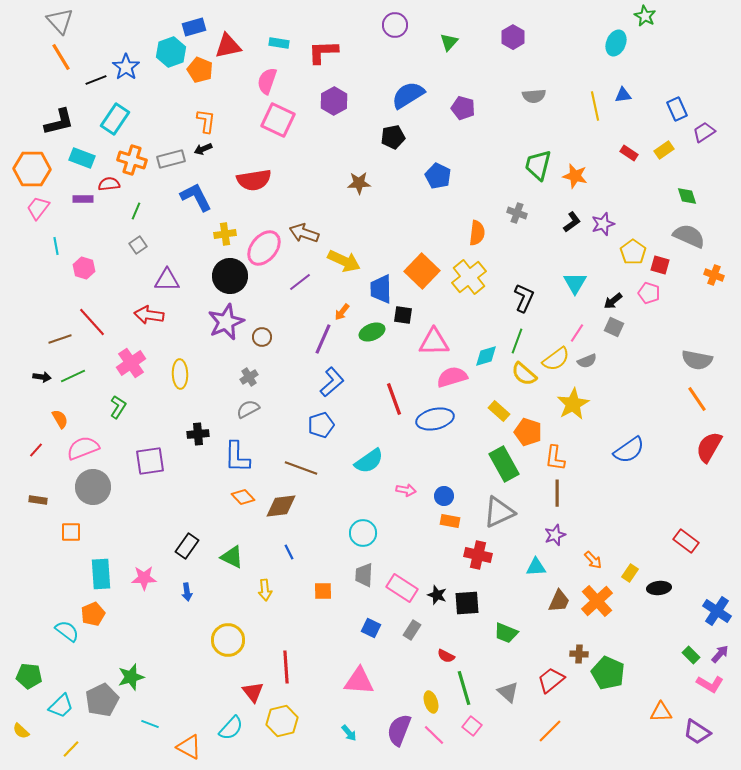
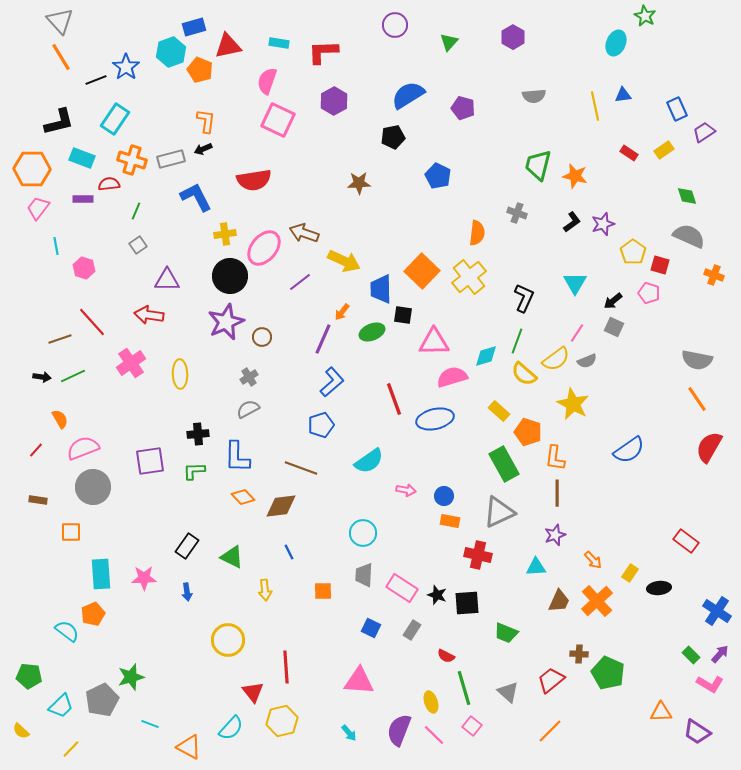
yellow star at (573, 404): rotated 16 degrees counterclockwise
green L-shape at (118, 407): moved 76 px right, 64 px down; rotated 125 degrees counterclockwise
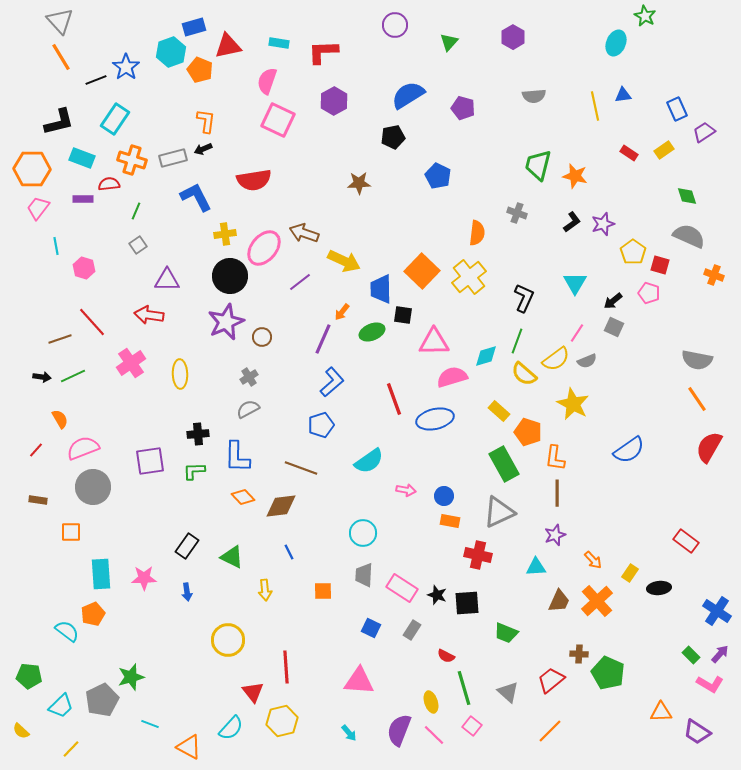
gray rectangle at (171, 159): moved 2 px right, 1 px up
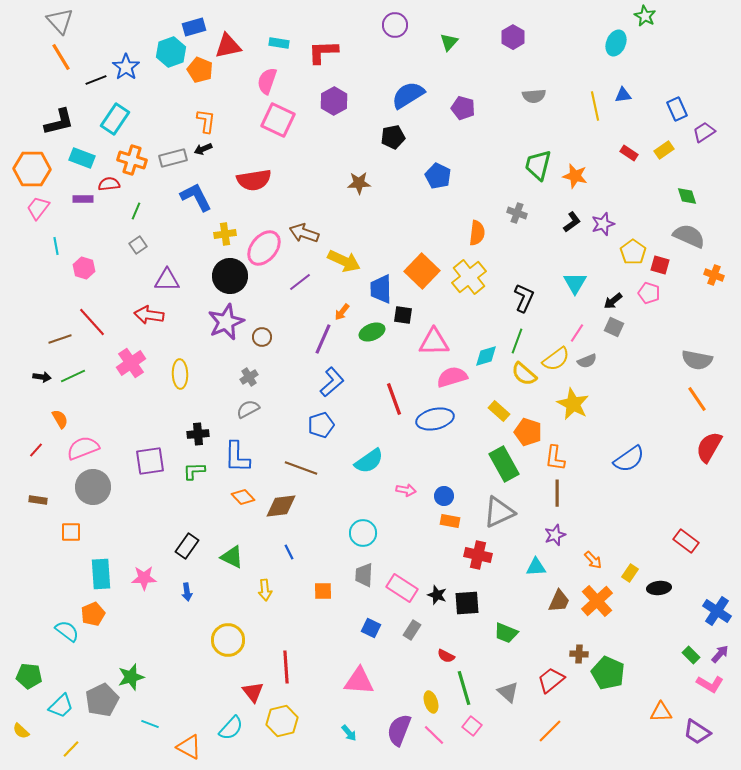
blue semicircle at (629, 450): moved 9 px down
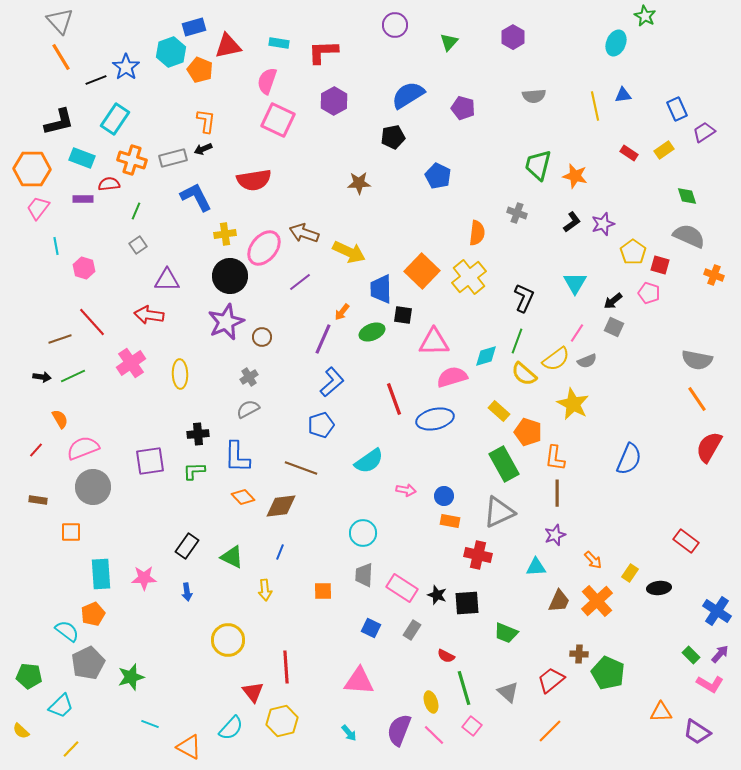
yellow arrow at (344, 261): moved 5 px right, 9 px up
blue semicircle at (629, 459): rotated 32 degrees counterclockwise
blue line at (289, 552): moved 9 px left; rotated 49 degrees clockwise
gray pentagon at (102, 700): moved 14 px left, 37 px up
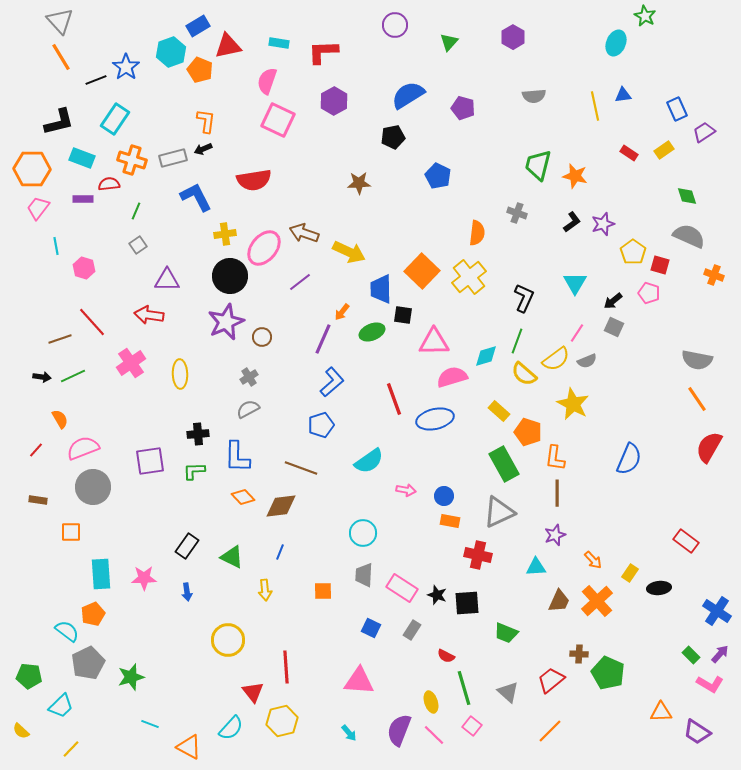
blue rectangle at (194, 27): moved 4 px right, 1 px up; rotated 15 degrees counterclockwise
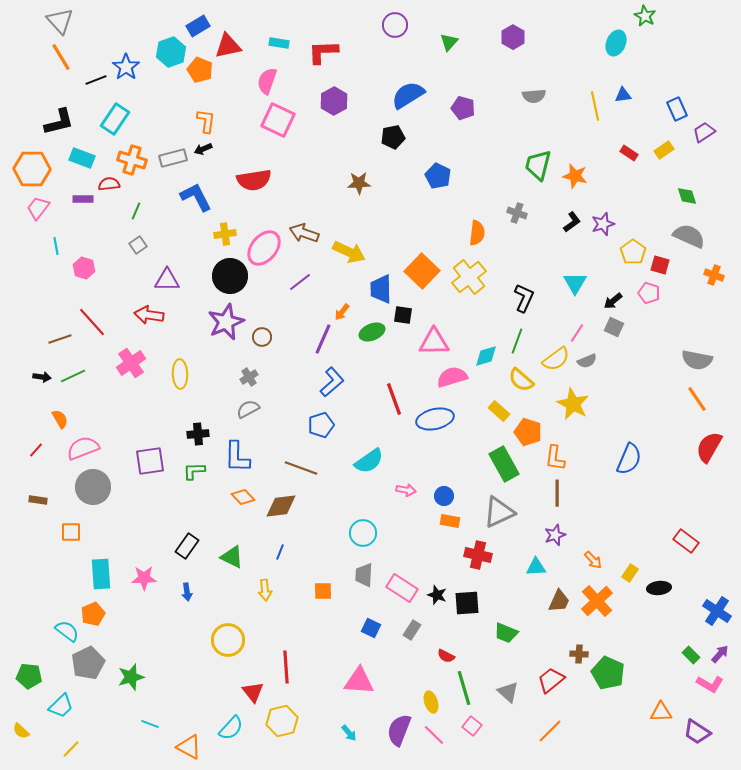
yellow semicircle at (524, 374): moved 3 px left, 6 px down
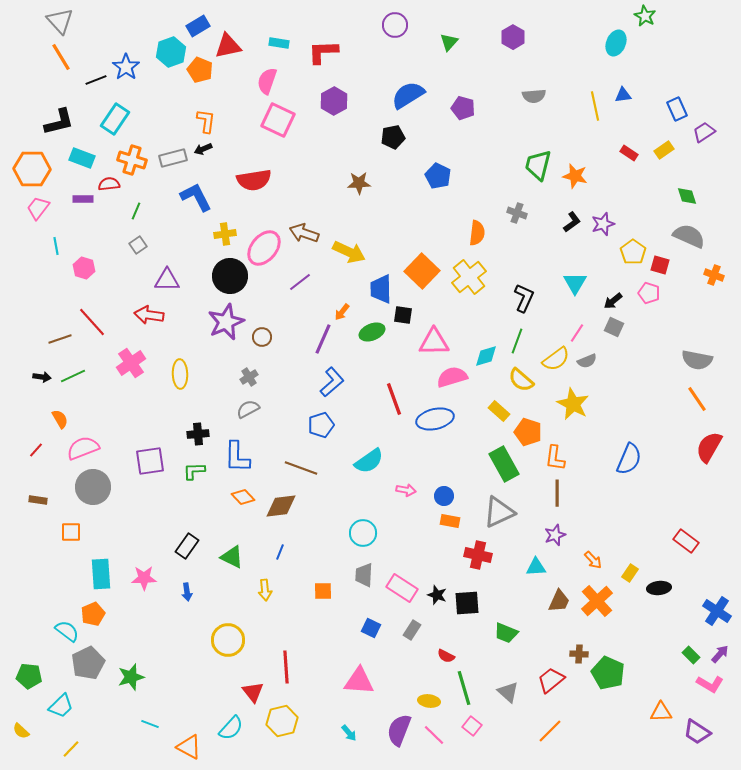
yellow ellipse at (431, 702): moved 2 px left, 1 px up; rotated 65 degrees counterclockwise
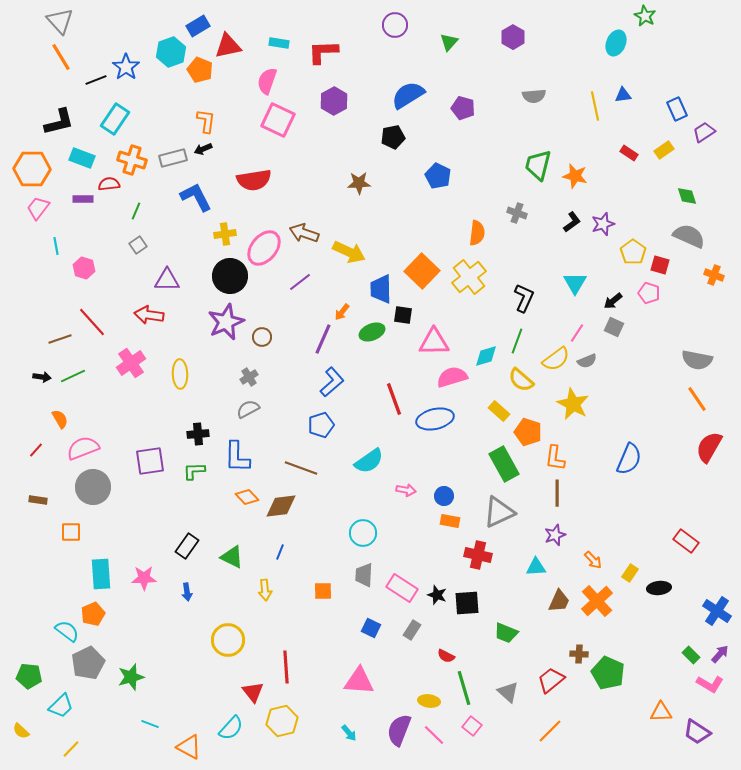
orange diamond at (243, 497): moved 4 px right
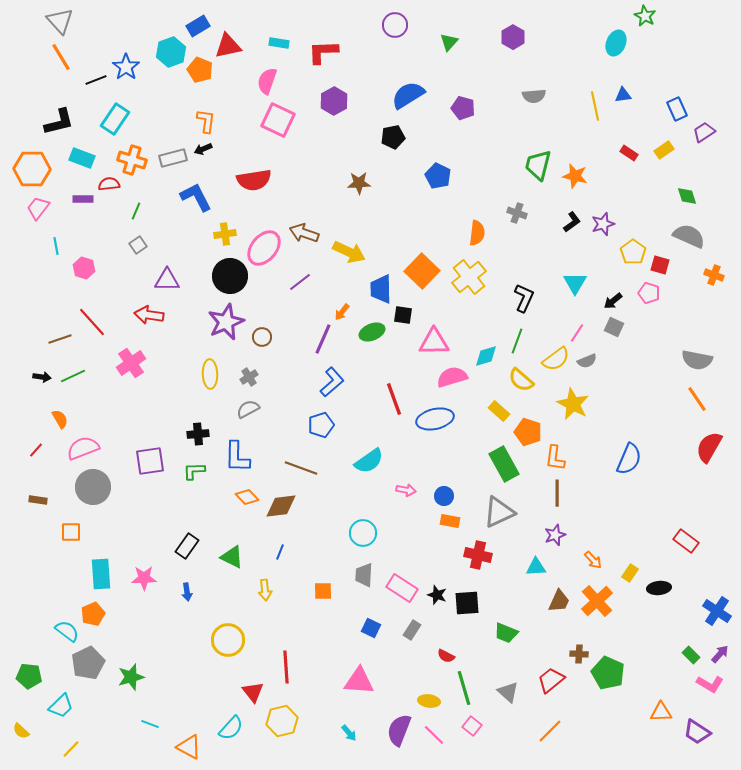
yellow ellipse at (180, 374): moved 30 px right
